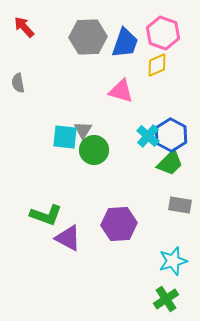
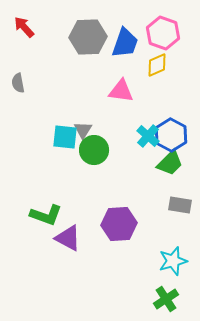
pink triangle: rotated 8 degrees counterclockwise
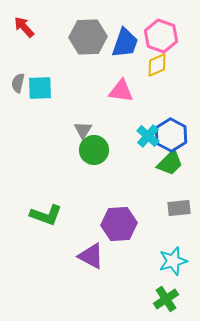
pink hexagon: moved 2 px left, 3 px down
gray semicircle: rotated 24 degrees clockwise
cyan square: moved 25 px left, 49 px up; rotated 8 degrees counterclockwise
gray rectangle: moved 1 px left, 3 px down; rotated 15 degrees counterclockwise
purple triangle: moved 23 px right, 18 px down
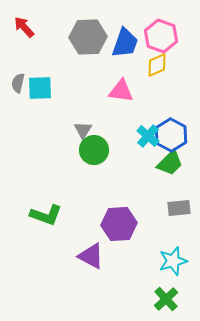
green cross: rotated 10 degrees counterclockwise
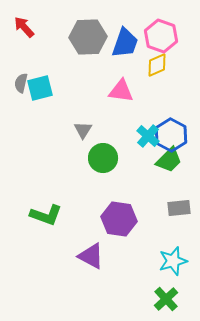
gray semicircle: moved 3 px right
cyan square: rotated 12 degrees counterclockwise
green circle: moved 9 px right, 8 px down
green trapezoid: moved 1 px left, 3 px up
purple hexagon: moved 5 px up; rotated 12 degrees clockwise
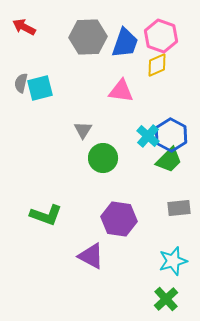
red arrow: rotated 20 degrees counterclockwise
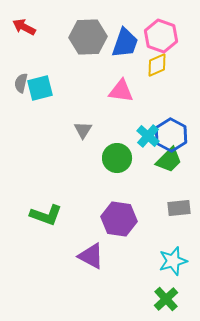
green circle: moved 14 px right
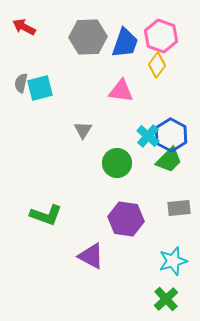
yellow diamond: rotated 30 degrees counterclockwise
green circle: moved 5 px down
purple hexagon: moved 7 px right
